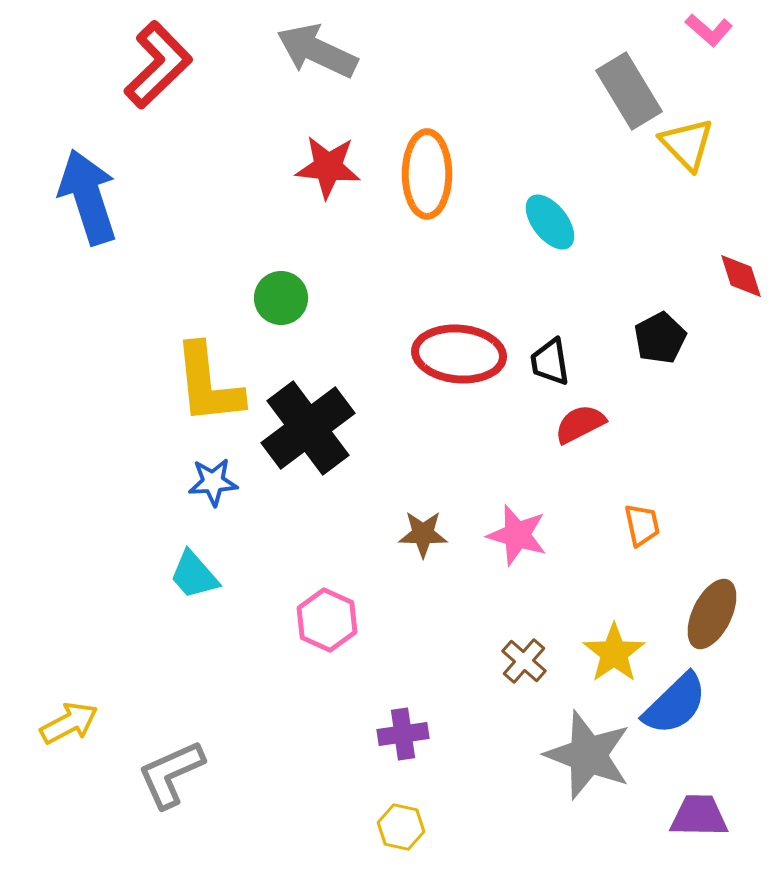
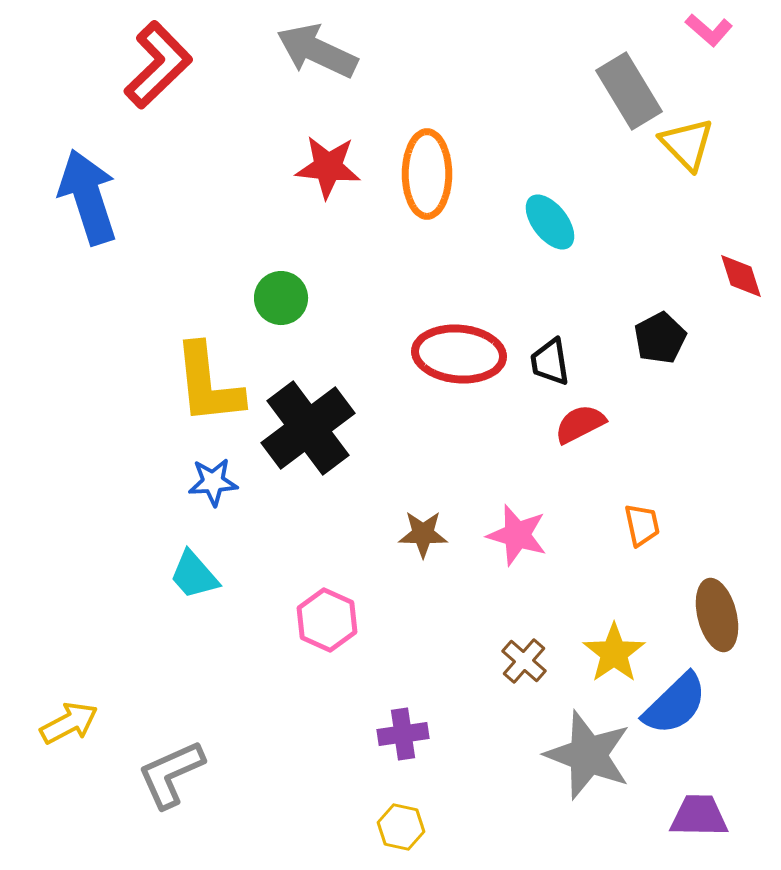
brown ellipse: moved 5 px right, 1 px down; rotated 40 degrees counterclockwise
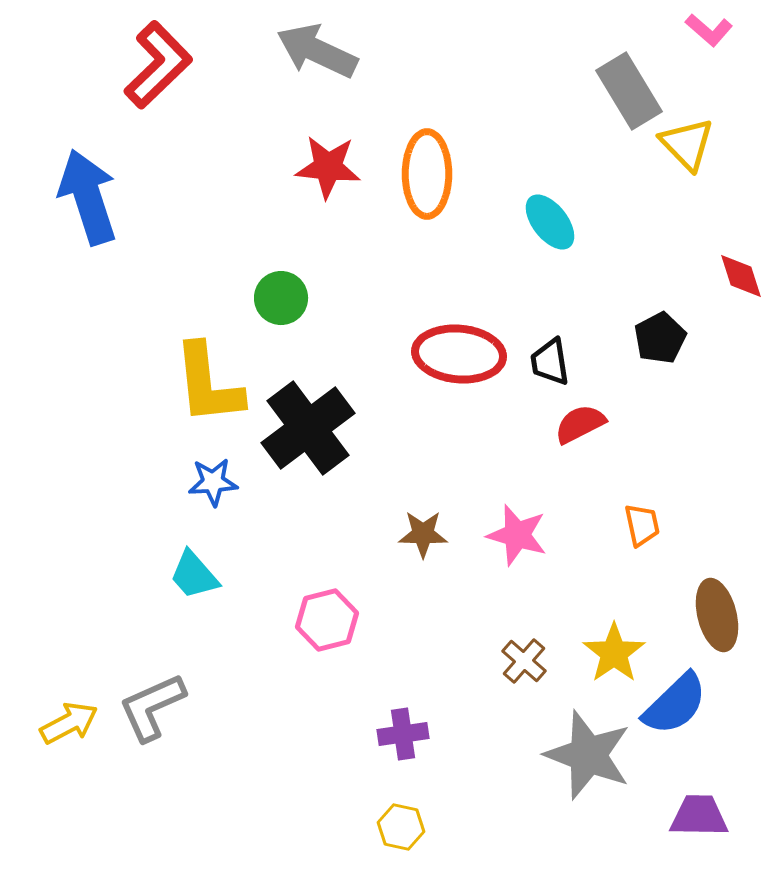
pink hexagon: rotated 22 degrees clockwise
gray L-shape: moved 19 px left, 67 px up
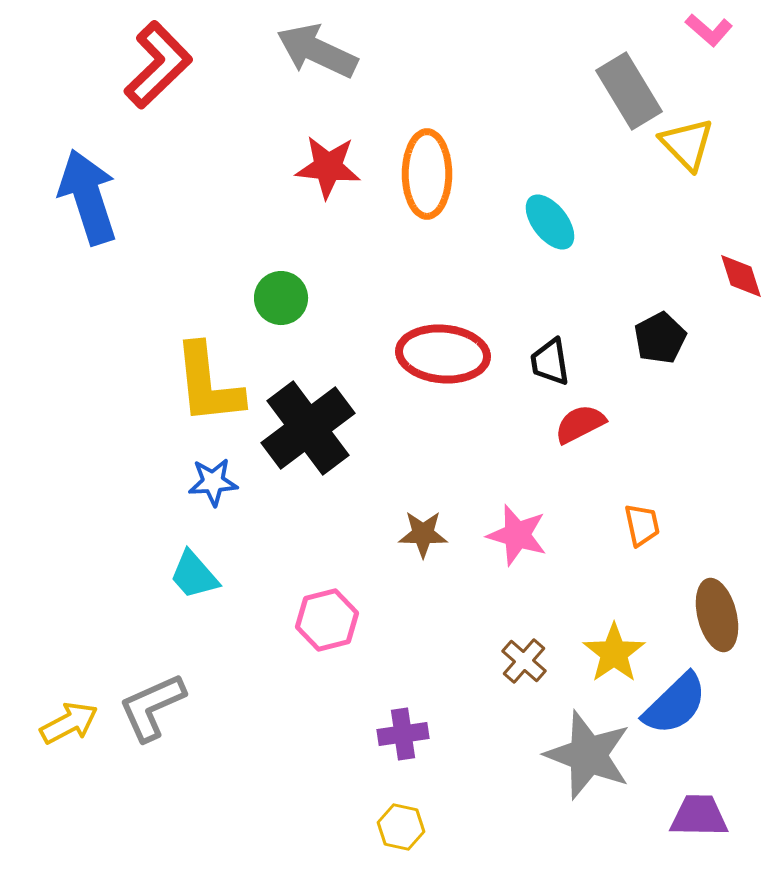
red ellipse: moved 16 px left
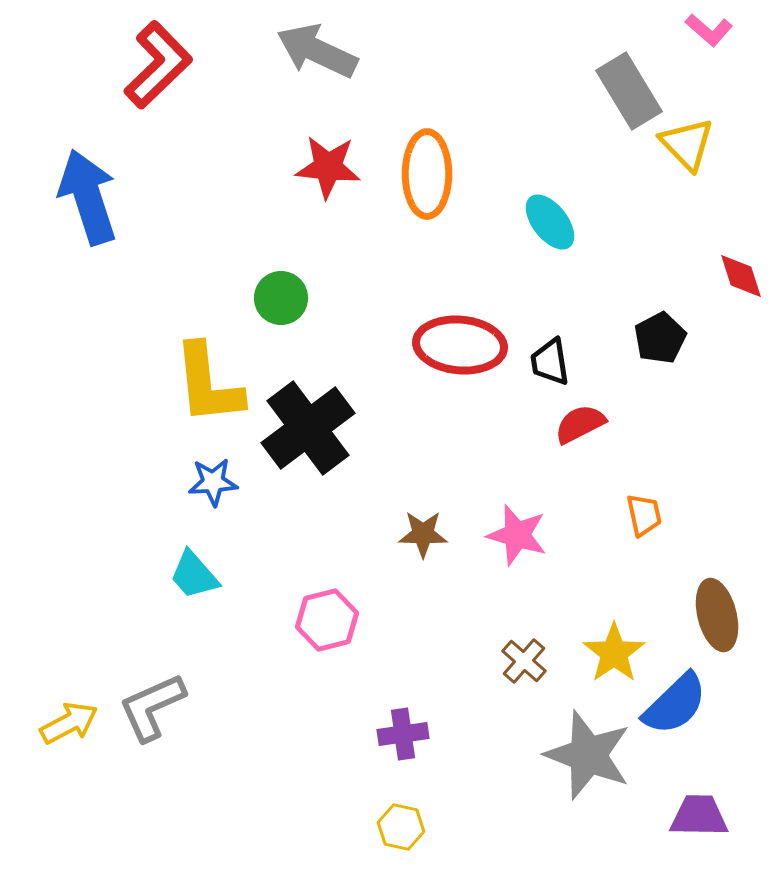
red ellipse: moved 17 px right, 9 px up
orange trapezoid: moved 2 px right, 10 px up
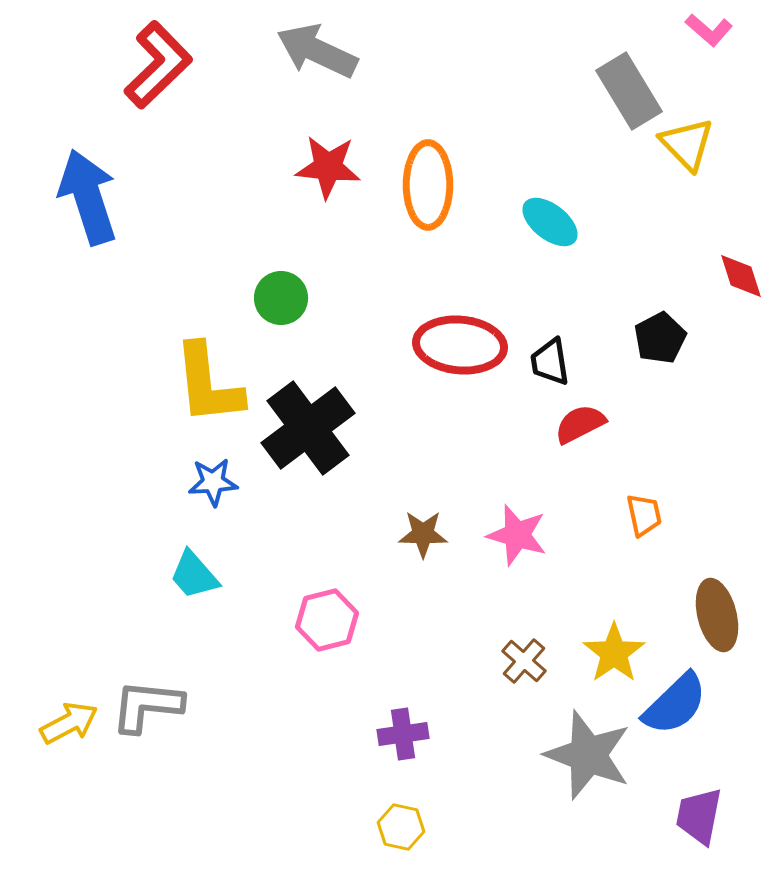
orange ellipse: moved 1 px right, 11 px down
cyan ellipse: rotated 14 degrees counterclockwise
gray L-shape: moved 5 px left, 1 px up; rotated 30 degrees clockwise
purple trapezoid: rotated 80 degrees counterclockwise
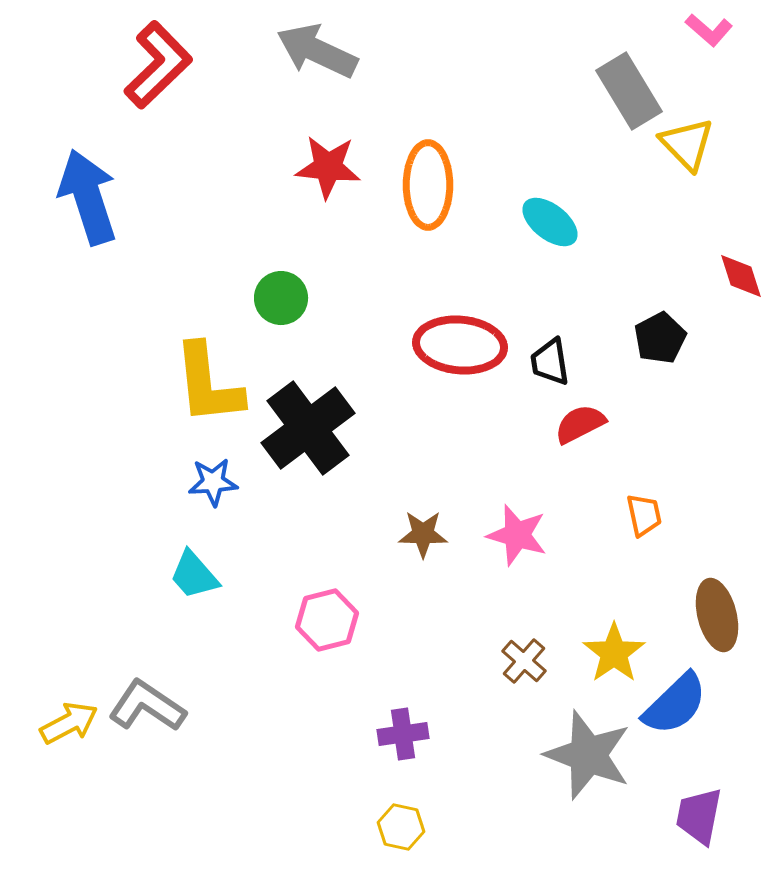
gray L-shape: rotated 28 degrees clockwise
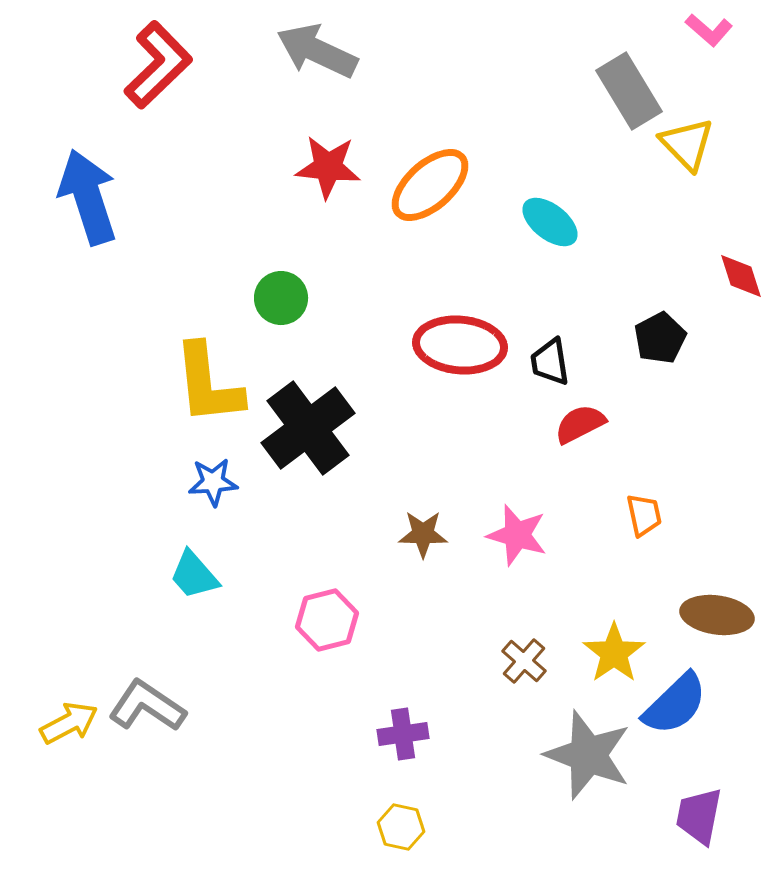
orange ellipse: moved 2 px right; rotated 48 degrees clockwise
brown ellipse: rotated 68 degrees counterclockwise
